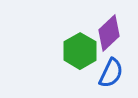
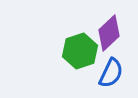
green hexagon: rotated 12 degrees clockwise
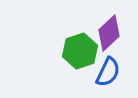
blue semicircle: moved 3 px left, 1 px up
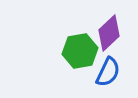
green hexagon: rotated 8 degrees clockwise
